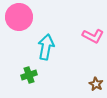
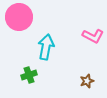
brown star: moved 9 px left, 3 px up; rotated 24 degrees clockwise
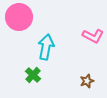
green cross: moved 4 px right; rotated 28 degrees counterclockwise
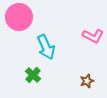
cyan arrow: rotated 145 degrees clockwise
